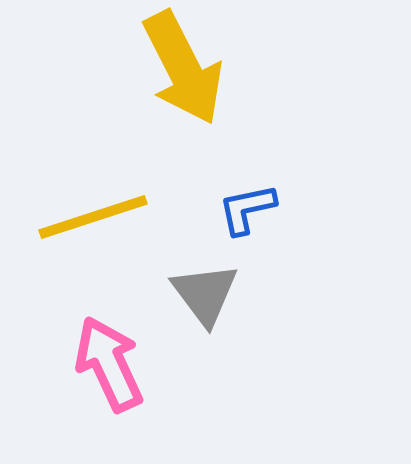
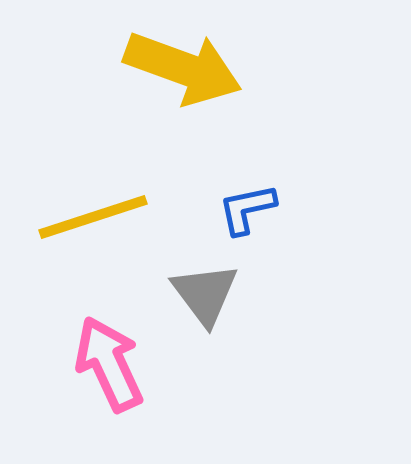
yellow arrow: rotated 43 degrees counterclockwise
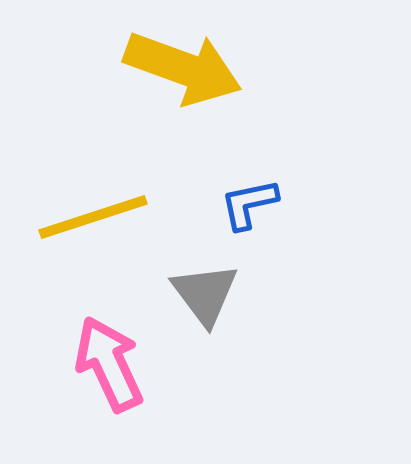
blue L-shape: moved 2 px right, 5 px up
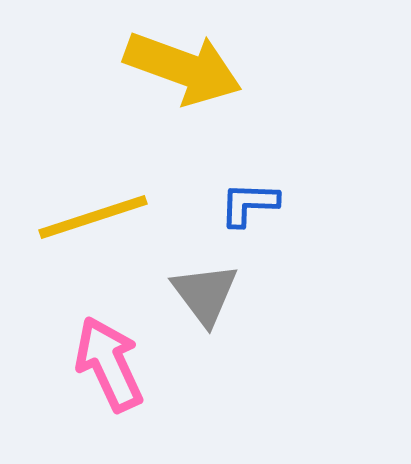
blue L-shape: rotated 14 degrees clockwise
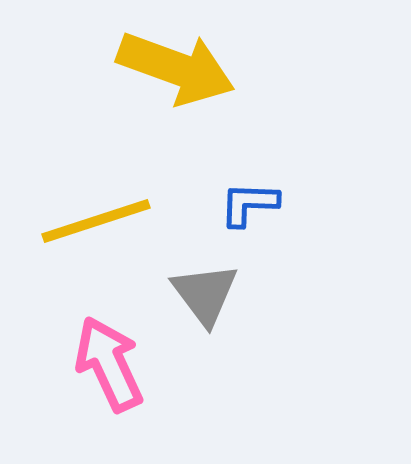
yellow arrow: moved 7 px left
yellow line: moved 3 px right, 4 px down
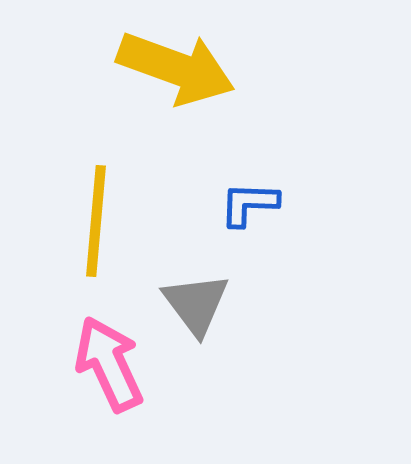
yellow line: rotated 67 degrees counterclockwise
gray triangle: moved 9 px left, 10 px down
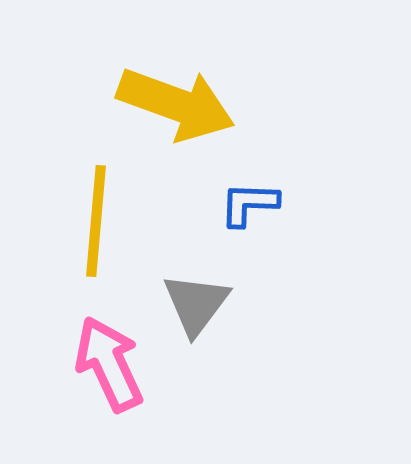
yellow arrow: moved 36 px down
gray triangle: rotated 14 degrees clockwise
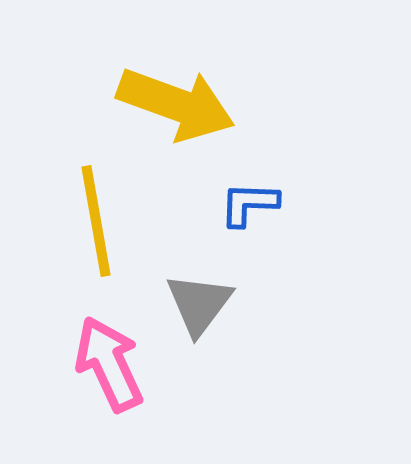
yellow line: rotated 15 degrees counterclockwise
gray triangle: moved 3 px right
